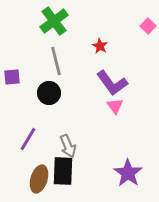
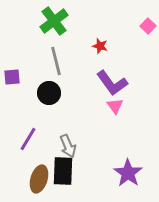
red star: rotated 14 degrees counterclockwise
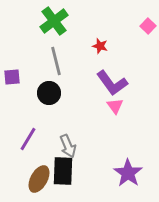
brown ellipse: rotated 12 degrees clockwise
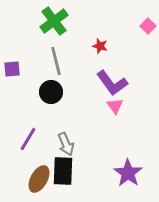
purple square: moved 8 px up
black circle: moved 2 px right, 1 px up
gray arrow: moved 2 px left, 2 px up
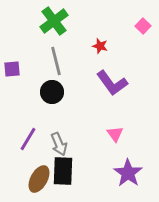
pink square: moved 5 px left
black circle: moved 1 px right
pink triangle: moved 28 px down
gray arrow: moved 7 px left
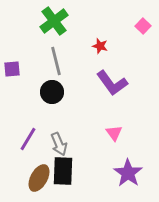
pink triangle: moved 1 px left, 1 px up
brown ellipse: moved 1 px up
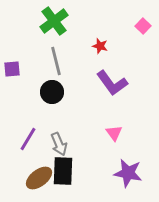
purple star: rotated 24 degrees counterclockwise
brown ellipse: rotated 24 degrees clockwise
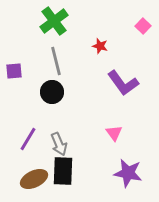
purple square: moved 2 px right, 2 px down
purple L-shape: moved 11 px right
brown ellipse: moved 5 px left, 1 px down; rotated 12 degrees clockwise
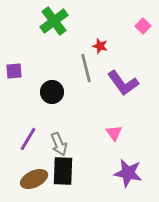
gray line: moved 30 px right, 7 px down
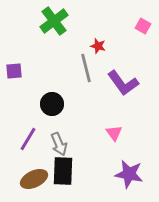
pink square: rotated 14 degrees counterclockwise
red star: moved 2 px left
black circle: moved 12 px down
purple star: moved 1 px right, 1 px down
